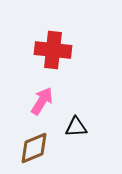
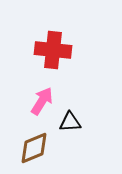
black triangle: moved 6 px left, 5 px up
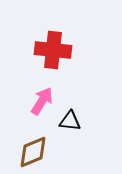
black triangle: moved 1 px up; rotated 10 degrees clockwise
brown diamond: moved 1 px left, 4 px down
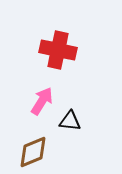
red cross: moved 5 px right; rotated 6 degrees clockwise
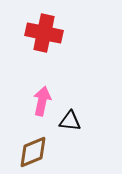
red cross: moved 14 px left, 17 px up
pink arrow: rotated 20 degrees counterclockwise
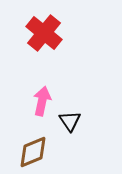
red cross: rotated 27 degrees clockwise
black triangle: rotated 50 degrees clockwise
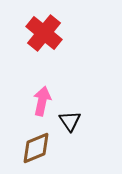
brown diamond: moved 3 px right, 4 px up
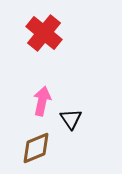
black triangle: moved 1 px right, 2 px up
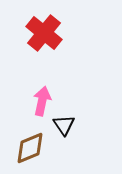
black triangle: moved 7 px left, 6 px down
brown diamond: moved 6 px left
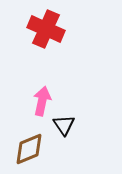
red cross: moved 2 px right, 4 px up; rotated 15 degrees counterclockwise
brown diamond: moved 1 px left, 1 px down
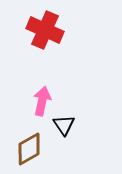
red cross: moved 1 px left, 1 px down
brown diamond: rotated 8 degrees counterclockwise
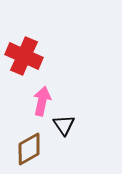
red cross: moved 21 px left, 26 px down
